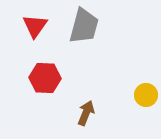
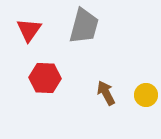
red triangle: moved 6 px left, 4 px down
brown arrow: moved 20 px right, 20 px up; rotated 50 degrees counterclockwise
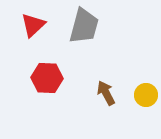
red triangle: moved 4 px right, 5 px up; rotated 12 degrees clockwise
red hexagon: moved 2 px right
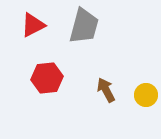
red triangle: rotated 16 degrees clockwise
red hexagon: rotated 8 degrees counterclockwise
brown arrow: moved 3 px up
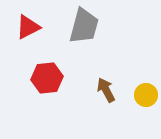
red triangle: moved 5 px left, 2 px down
